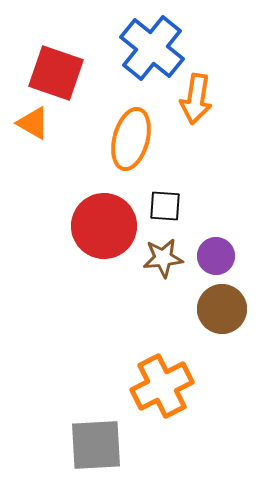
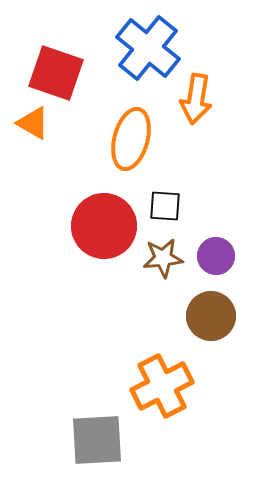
blue cross: moved 4 px left
brown circle: moved 11 px left, 7 px down
gray square: moved 1 px right, 5 px up
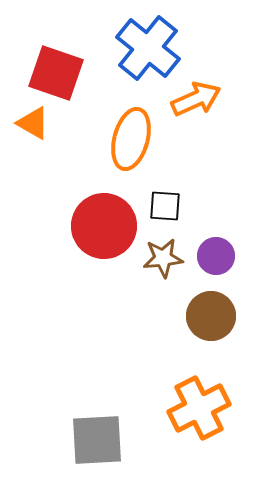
orange arrow: rotated 123 degrees counterclockwise
orange cross: moved 37 px right, 22 px down
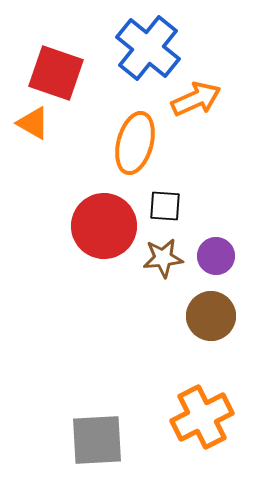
orange ellipse: moved 4 px right, 4 px down
orange cross: moved 3 px right, 9 px down
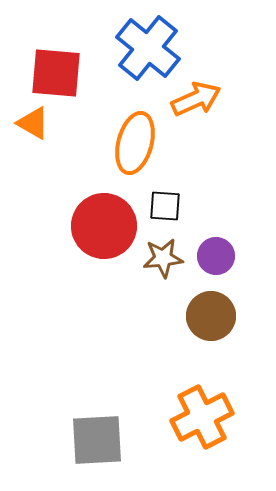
red square: rotated 14 degrees counterclockwise
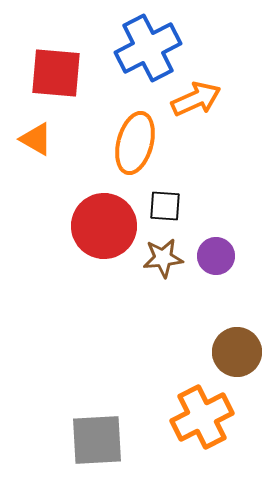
blue cross: rotated 24 degrees clockwise
orange triangle: moved 3 px right, 16 px down
brown circle: moved 26 px right, 36 px down
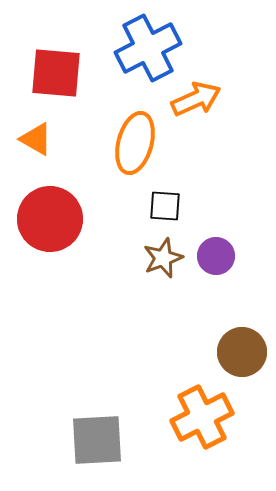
red circle: moved 54 px left, 7 px up
brown star: rotated 15 degrees counterclockwise
brown circle: moved 5 px right
